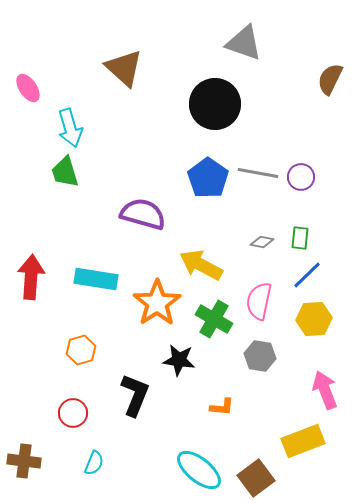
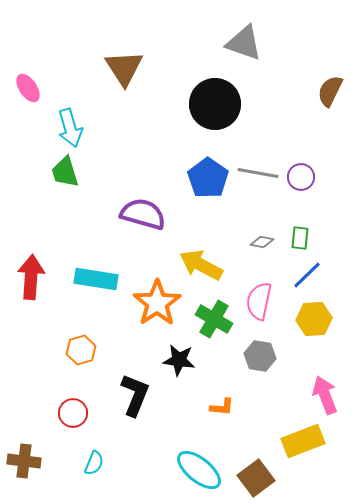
brown triangle: rotated 15 degrees clockwise
brown semicircle: moved 12 px down
pink arrow: moved 5 px down
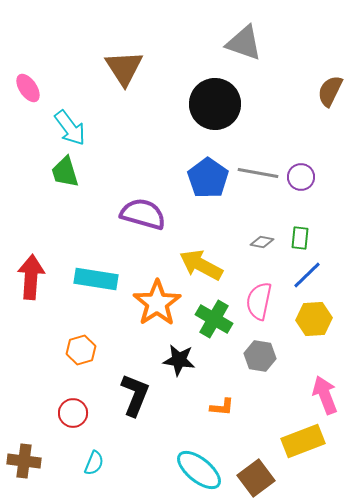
cyan arrow: rotated 21 degrees counterclockwise
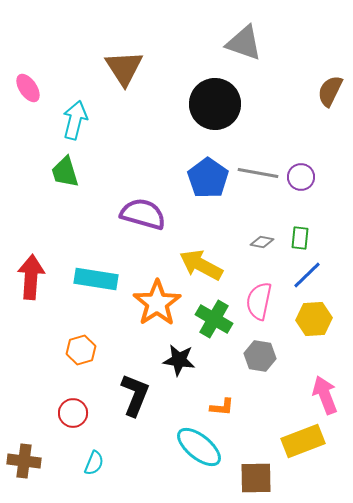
cyan arrow: moved 5 px right, 8 px up; rotated 129 degrees counterclockwise
cyan ellipse: moved 23 px up
brown square: rotated 36 degrees clockwise
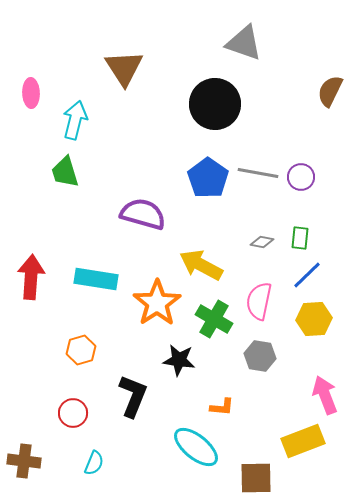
pink ellipse: moved 3 px right, 5 px down; rotated 32 degrees clockwise
black L-shape: moved 2 px left, 1 px down
cyan ellipse: moved 3 px left
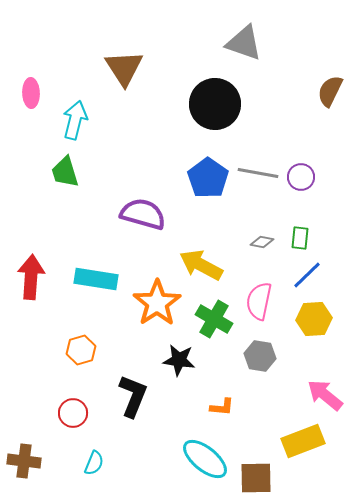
pink arrow: rotated 30 degrees counterclockwise
cyan ellipse: moved 9 px right, 12 px down
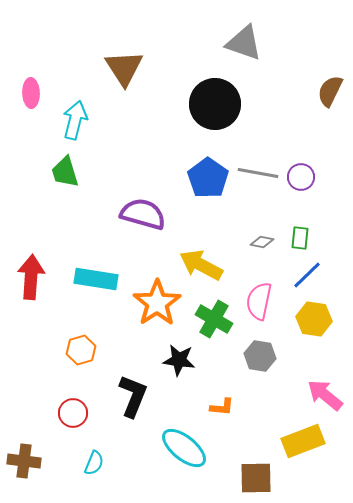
yellow hexagon: rotated 12 degrees clockwise
cyan ellipse: moved 21 px left, 11 px up
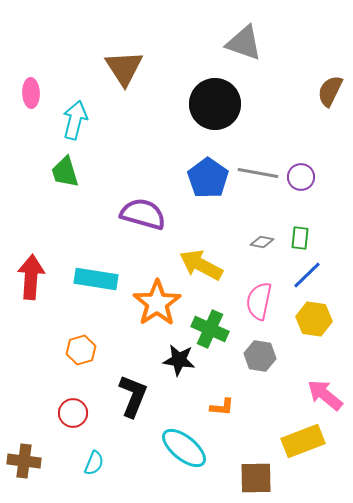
green cross: moved 4 px left, 10 px down; rotated 6 degrees counterclockwise
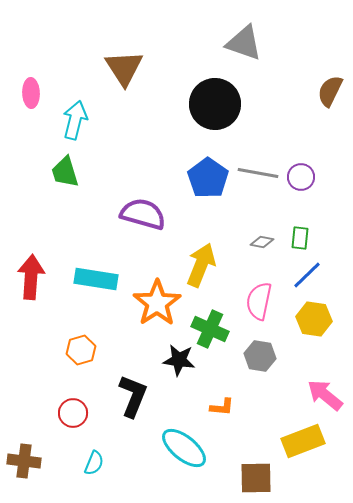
yellow arrow: rotated 84 degrees clockwise
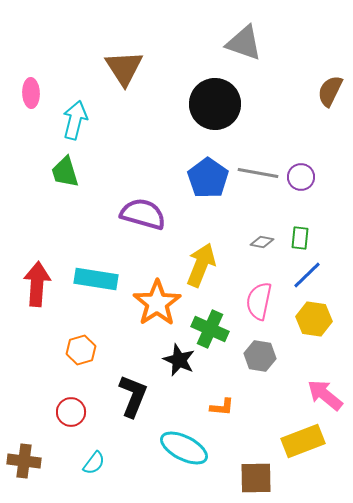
red arrow: moved 6 px right, 7 px down
black star: rotated 16 degrees clockwise
red circle: moved 2 px left, 1 px up
cyan ellipse: rotated 12 degrees counterclockwise
cyan semicircle: rotated 15 degrees clockwise
